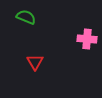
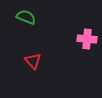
red triangle: moved 2 px left, 1 px up; rotated 12 degrees counterclockwise
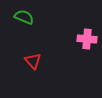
green semicircle: moved 2 px left
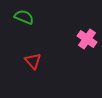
pink cross: rotated 30 degrees clockwise
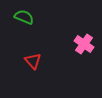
pink cross: moved 3 px left, 5 px down
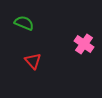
green semicircle: moved 6 px down
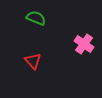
green semicircle: moved 12 px right, 5 px up
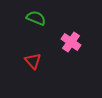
pink cross: moved 13 px left, 2 px up
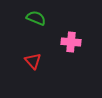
pink cross: rotated 30 degrees counterclockwise
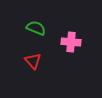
green semicircle: moved 10 px down
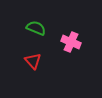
pink cross: rotated 18 degrees clockwise
